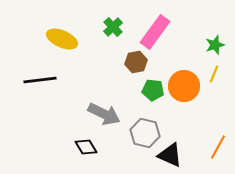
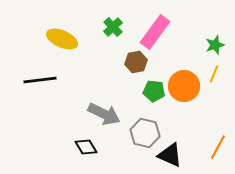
green pentagon: moved 1 px right, 1 px down
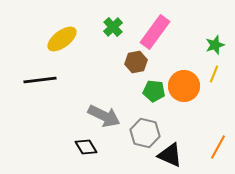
yellow ellipse: rotated 60 degrees counterclockwise
gray arrow: moved 2 px down
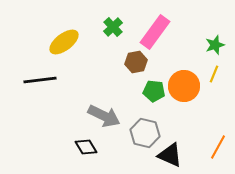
yellow ellipse: moved 2 px right, 3 px down
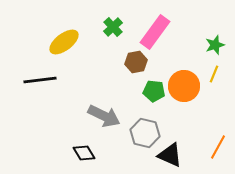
black diamond: moved 2 px left, 6 px down
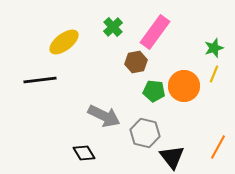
green star: moved 1 px left, 3 px down
black triangle: moved 2 px right, 2 px down; rotated 28 degrees clockwise
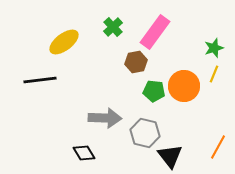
gray arrow: moved 1 px right, 2 px down; rotated 24 degrees counterclockwise
black triangle: moved 2 px left, 1 px up
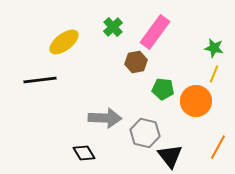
green star: rotated 30 degrees clockwise
orange circle: moved 12 px right, 15 px down
green pentagon: moved 9 px right, 2 px up
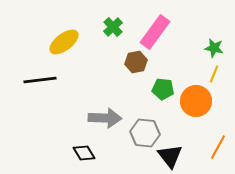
gray hexagon: rotated 8 degrees counterclockwise
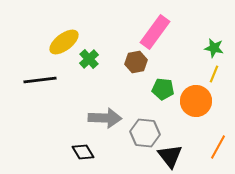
green cross: moved 24 px left, 32 px down
black diamond: moved 1 px left, 1 px up
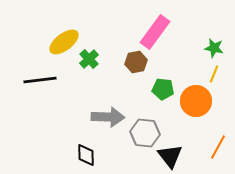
gray arrow: moved 3 px right, 1 px up
black diamond: moved 3 px right, 3 px down; rotated 30 degrees clockwise
